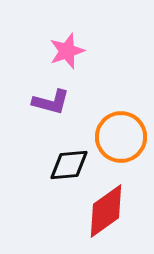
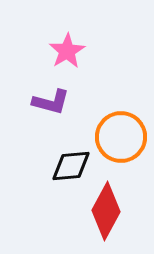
pink star: rotated 12 degrees counterclockwise
black diamond: moved 2 px right, 1 px down
red diamond: rotated 26 degrees counterclockwise
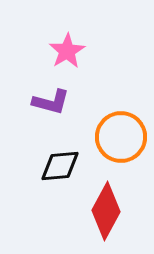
black diamond: moved 11 px left
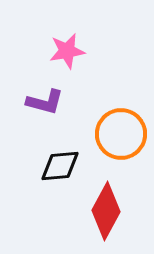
pink star: rotated 21 degrees clockwise
purple L-shape: moved 6 px left
orange circle: moved 3 px up
